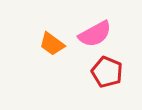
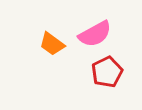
red pentagon: rotated 24 degrees clockwise
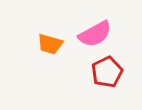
orange trapezoid: moved 2 px left; rotated 20 degrees counterclockwise
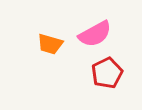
red pentagon: moved 1 px down
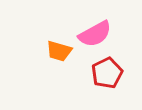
orange trapezoid: moved 9 px right, 7 px down
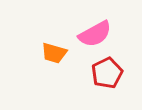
orange trapezoid: moved 5 px left, 2 px down
